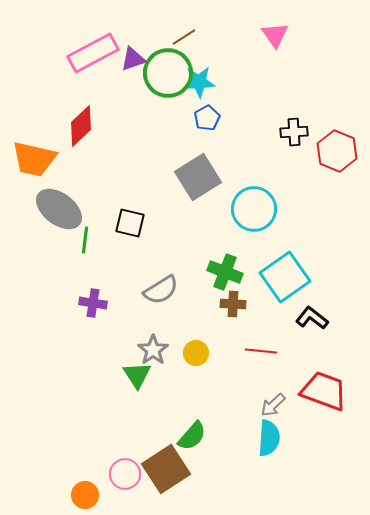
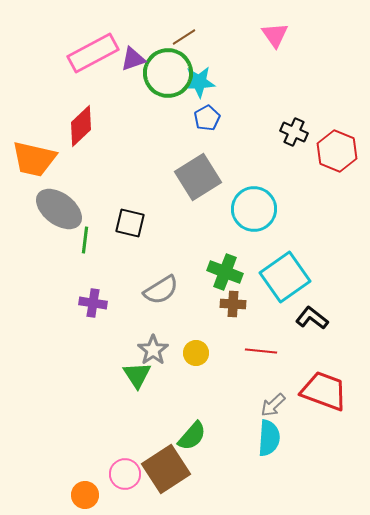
black cross: rotated 28 degrees clockwise
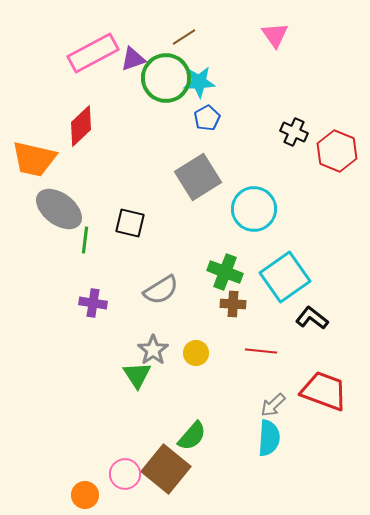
green circle: moved 2 px left, 5 px down
brown square: rotated 18 degrees counterclockwise
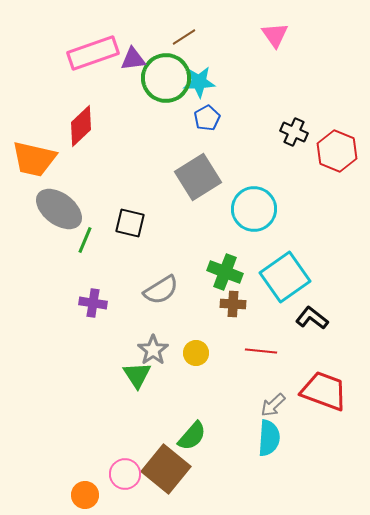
pink rectangle: rotated 9 degrees clockwise
purple triangle: rotated 12 degrees clockwise
green line: rotated 16 degrees clockwise
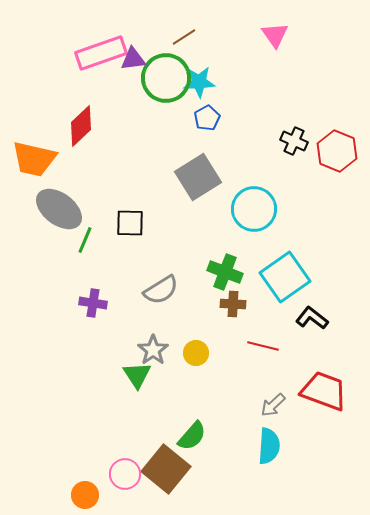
pink rectangle: moved 8 px right
black cross: moved 9 px down
black square: rotated 12 degrees counterclockwise
red line: moved 2 px right, 5 px up; rotated 8 degrees clockwise
cyan semicircle: moved 8 px down
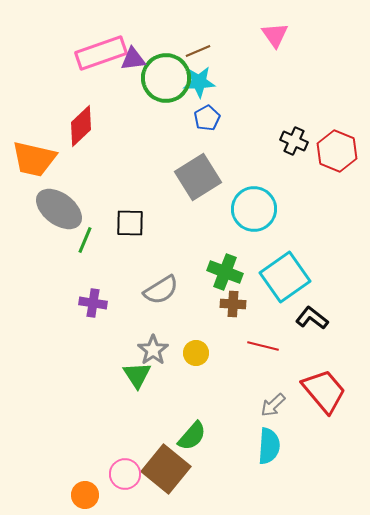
brown line: moved 14 px right, 14 px down; rotated 10 degrees clockwise
red trapezoid: rotated 30 degrees clockwise
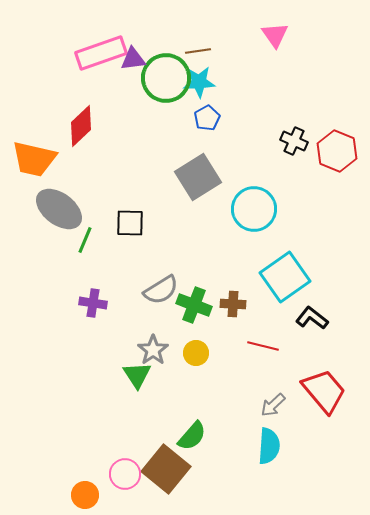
brown line: rotated 15 degrees clockwise
green cross: moved 31 px left, 33 px down
